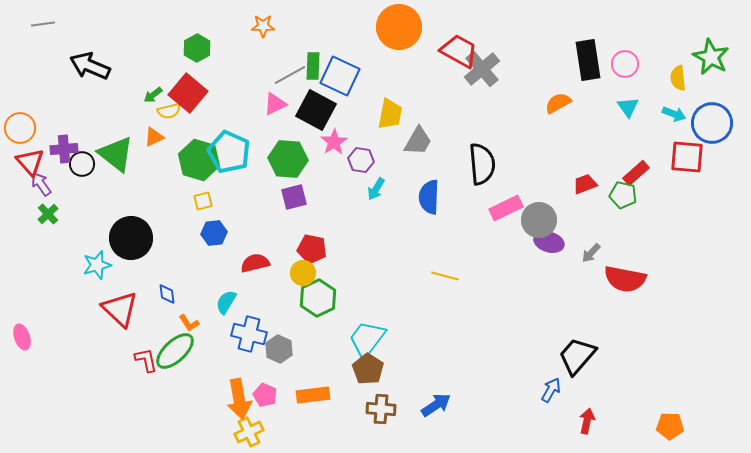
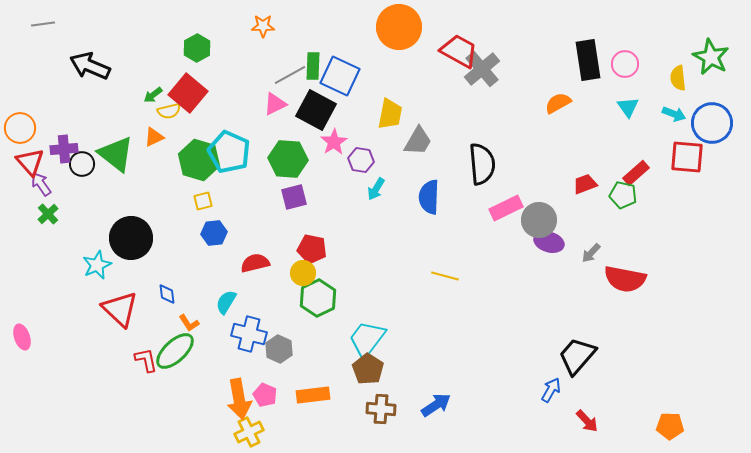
cyan star at (97, 265): rotated 8 degrees counterclockwise
red arrow at (587, 421): rotated 125 degrees clockwise
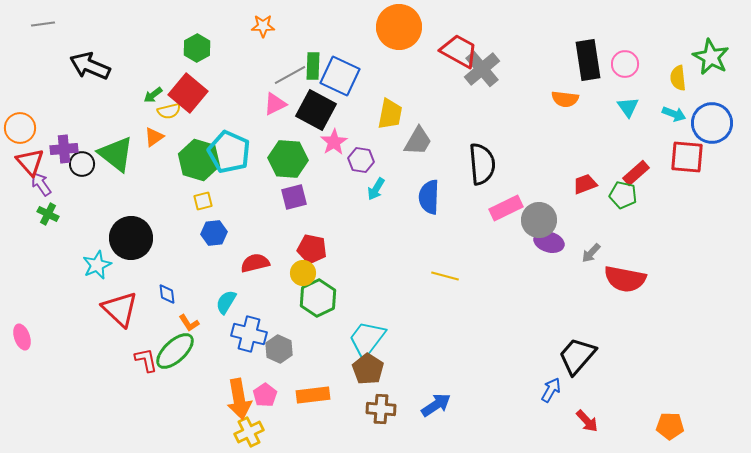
orange semicircle at (558, 103): moved 7 px right, 4 px up; rotated 144 degrees counterclockwise
orange triangle at (154, 137): rotated 10 degrees counterclockwise
green cross at (48, 214): rotated 20 degrees counterclockwise
pink pentagon at (265, 395): rotated 15 degrees clockwise
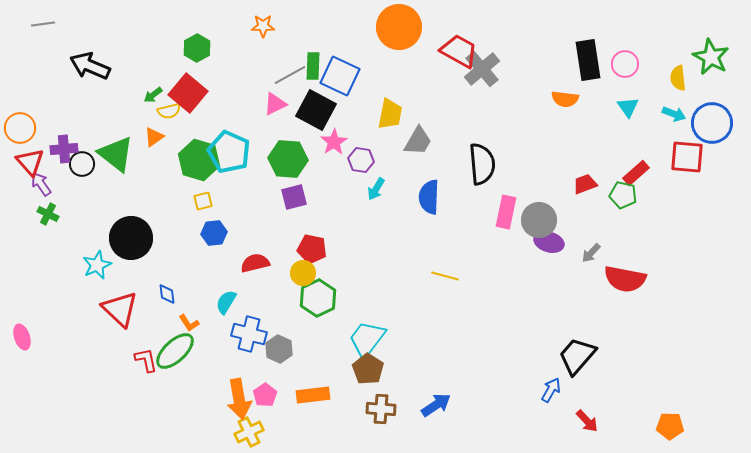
pink rectangle at (506, 208): moved 4 px down; rotated 52 degrees counterclockwise
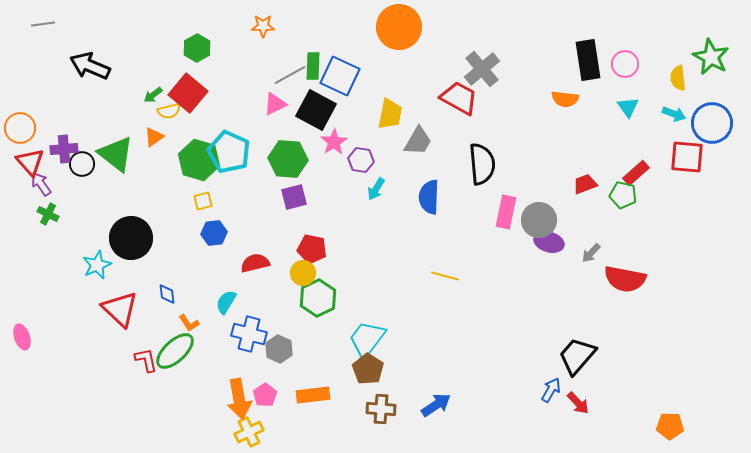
red trapezoid at (459, 51): moved 47 px down
red arrow at (587, 421): moved 9 px left, 18 px up
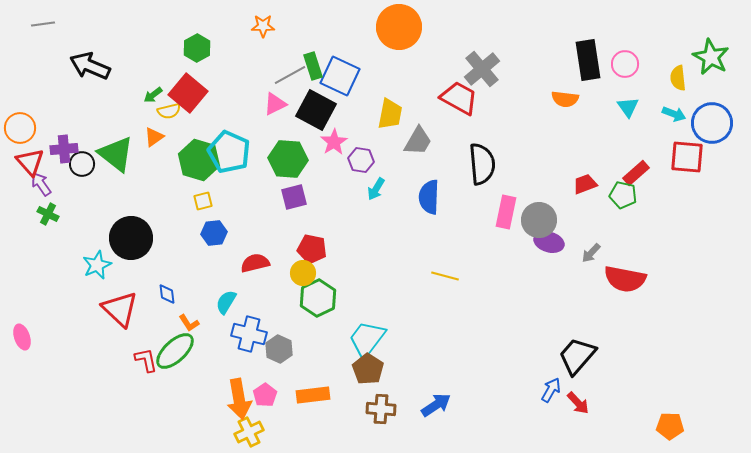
green rectangle at (313, 66): rotated 20 degrees counterclockwise
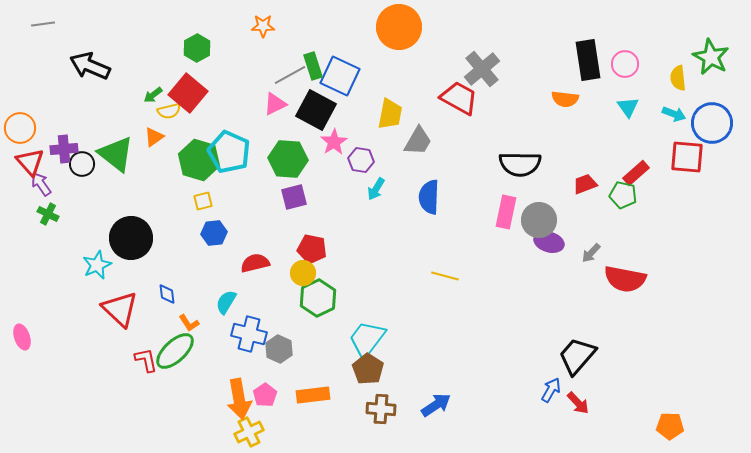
black semicircle at (482, 164): moved 38 px right; rotated 96 degrees clockwise
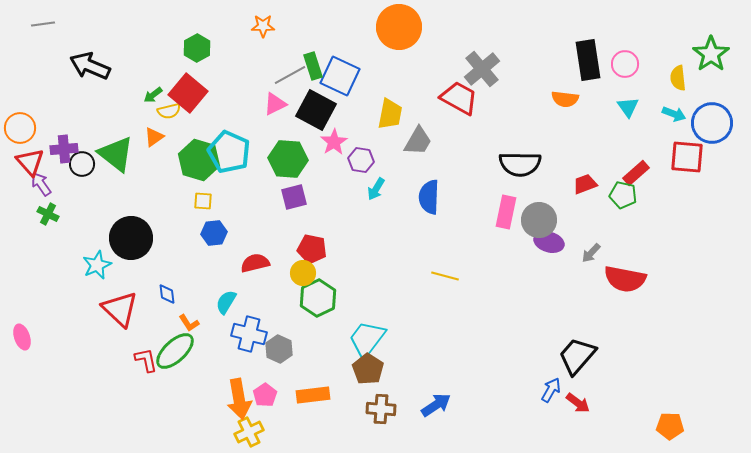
green star at (711, 57): moved 3 px up; rotated 9 degrees clockwise
yellow square at (203, 201): rotated 18 degrees clockwise
red arrow at (578, 403): rotated 10 degrees counterclockwise
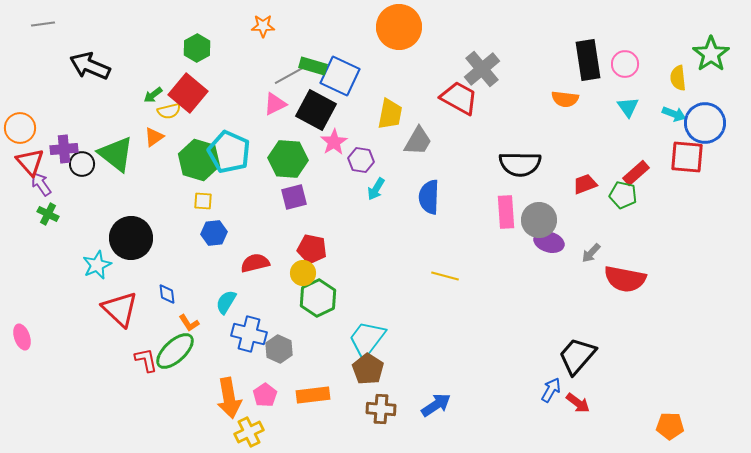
green rectangle at (313, 66): rotated 56 degrees counterclockwise
blue circle at (712, 123): moved 7 px left
pink rectangle at (506, 212): rotated 16 degrees counterclockwise
orange arrow at (239, 399): moved 10 px left, 1 px up
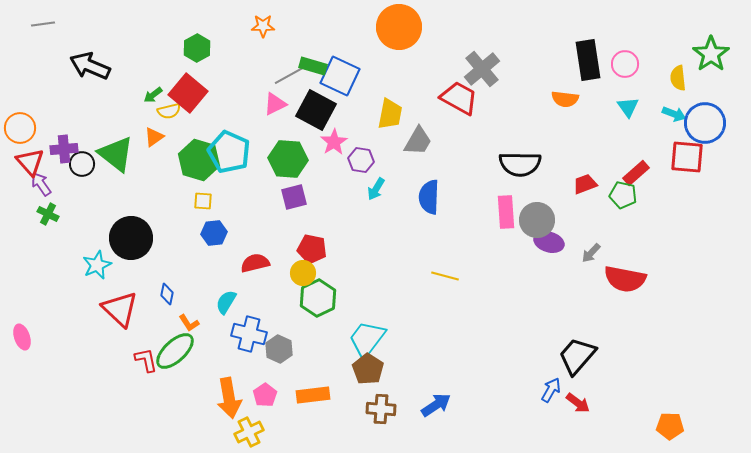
gray circle at (539, 220): moved 2 px left
blue diamond at (167, 294): rotated 20 degrees clockwise
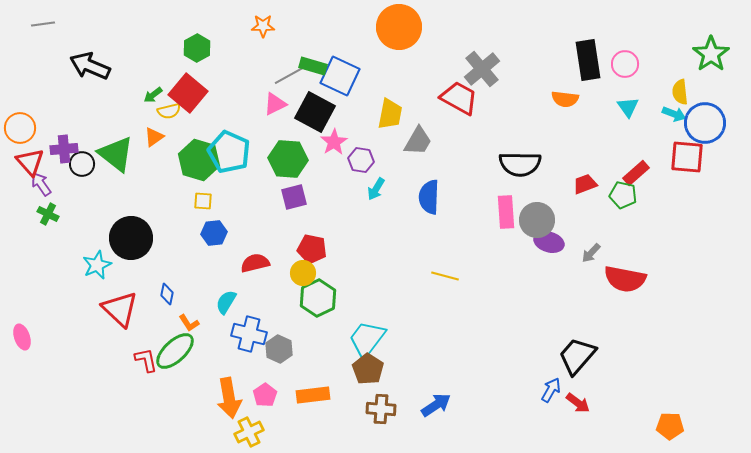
yellow semicircle at (678, 78): moved 2 px right, 14 px down
black square at (316, 110): moved 1 px left, 2 px down
